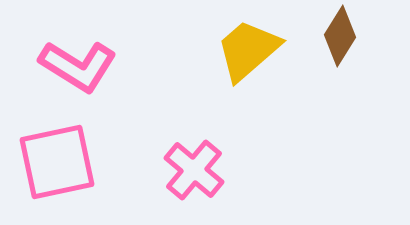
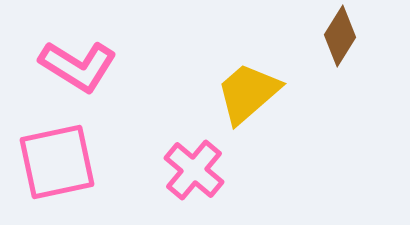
yellow trapezoid: moved 43 px down
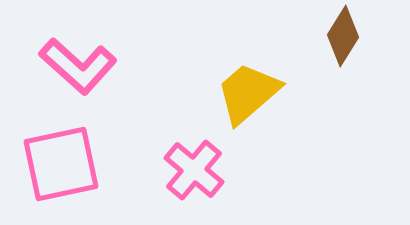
brown diamond: moved 3 px right
pink L-shape: rotated 10 degrees clockwise
pink square: moved 4 px right, 2 px down
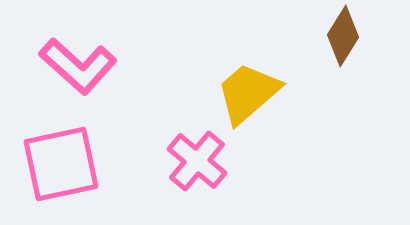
pink cross: moved 3 px right, 9 px up
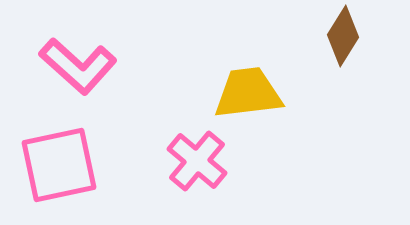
yellow trapezoid: rotated 34 degrees clockwise
pink square: moved 2 px left, 1 px down
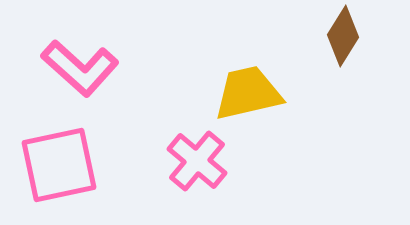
pink L-shape: moved 2 px right, 2 px down
yellow trapezoid: rotated 6 degrees counterclockwise
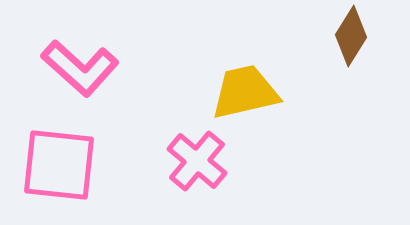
brown diamond: moved 8 px right
yellow trapezoid: moved 3 px left, 1 px up
pink square: rotated 18 degrees clockwise
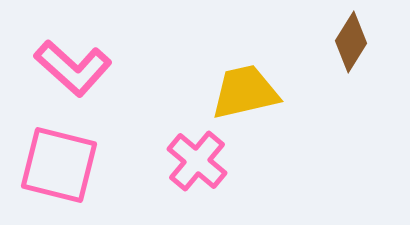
brown diamond: moved 6 px down
pink L-shape: moved 7 px left
pink square: rotated 8 degrees clockwise
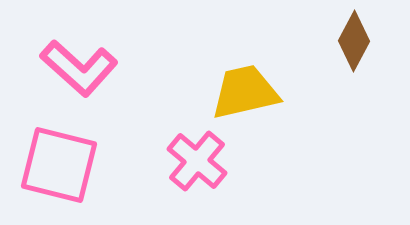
brown diamond: moved 3 px right, 1 px up; rotated 4 degrees counterclockwise
pink L-shape: moved 6 px right
